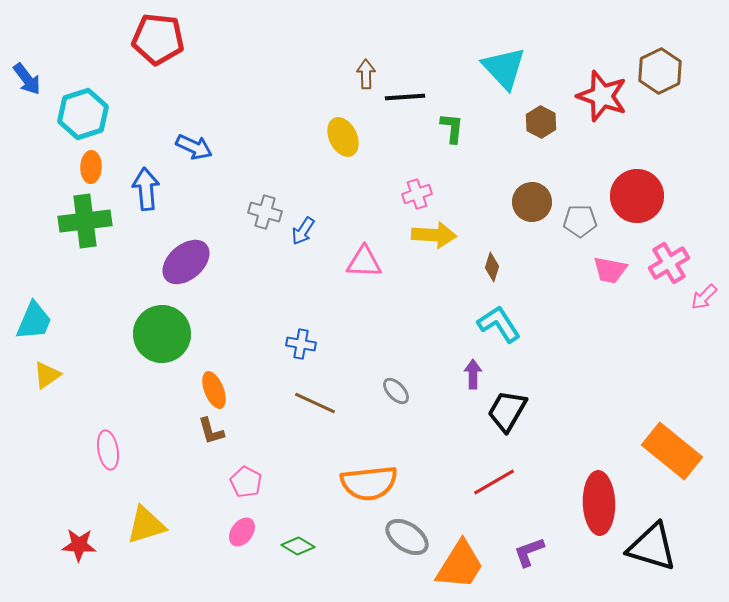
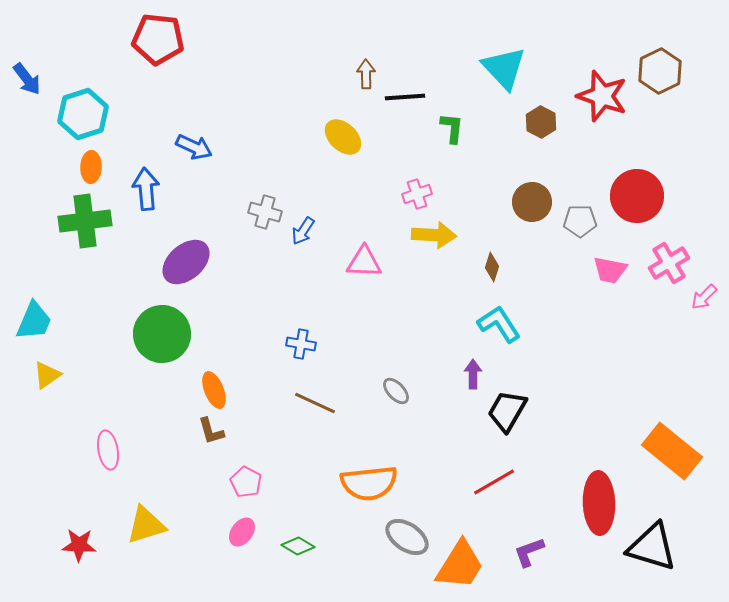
yellow ellipse at (343, 137): rotated 21 degrees counterclockwise
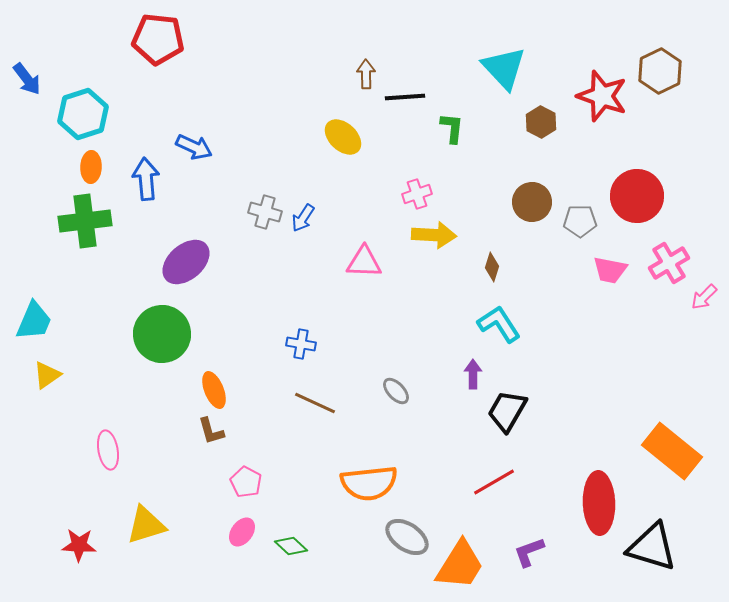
blue arrow at (146, 189): moved 10 px up
blue arrow at (303, 231): moved 13 px up
green diamond at (298, 546): moved 7 px left; rotated 12 degrees clockwise
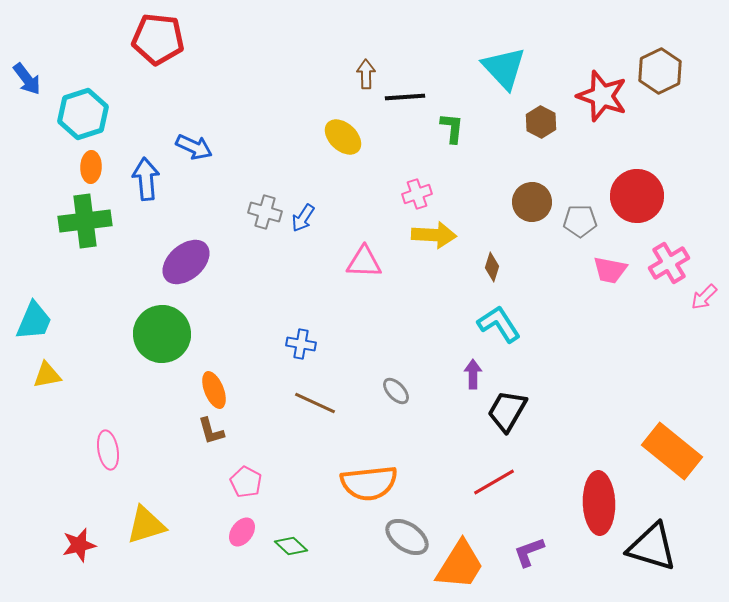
yellow triangle at (47, 375): rotated 24 degrees clockwise
red star at (79, 545): rotated 16 degrees counterclockwise
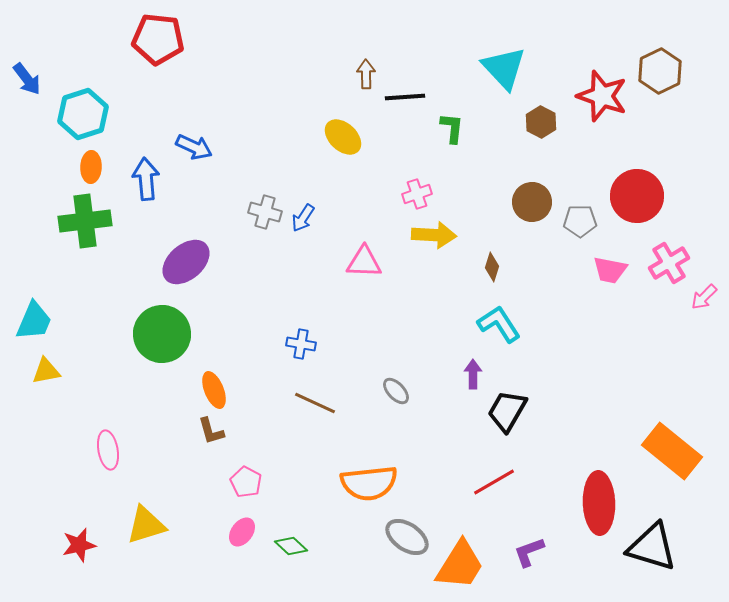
yellow triangle at (47, 375): moved 1 px left, 4 px up
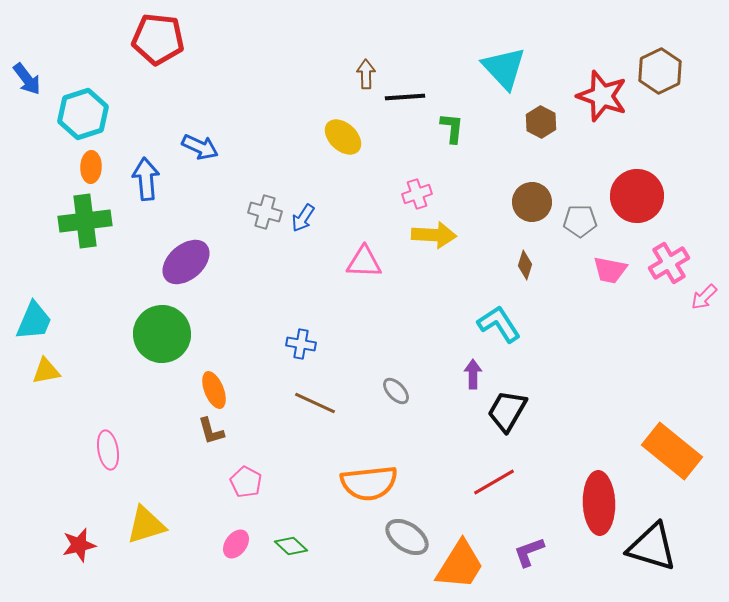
blue arrow at (194, 147): moved 6 px right
brown diamond at (492, 267): moved 33 px right, 2 px up
pink ellipse at (242, 532): moved 6 px left, 12 px down
